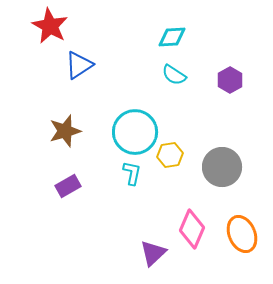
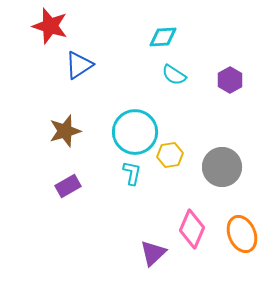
red star: rotated 12 degrees counterclockwise
cyan diamond: moved 9 px left
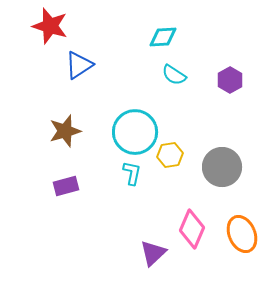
purple rectangle: moved 2 px left; rotated 15 degrees clockwise
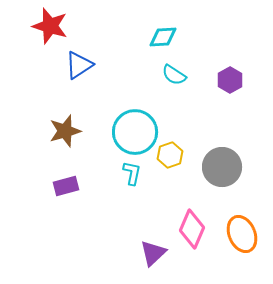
yellow hexagon: rotated 10 degrees counterclockwise
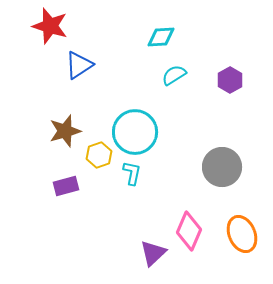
cyan diamond: moved 2 px left
cyan semicircle: rotated 115 degrees clockwise
yellow hexagon: moved 71 px left
pink diamond: moved 3 px left, 2 px down
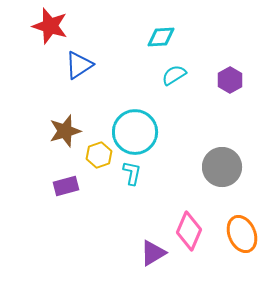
purple triangle: rotated 12 degrees clockwise
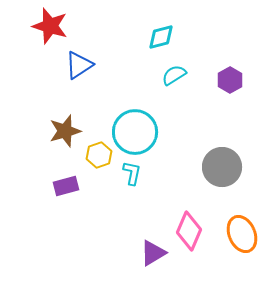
cyan diamond: rotated 12 degrees counterclockwise
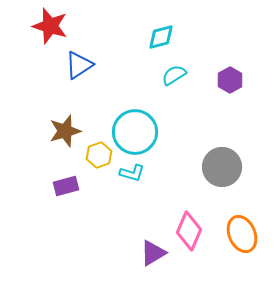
cyan L-shape: rotated 95 degrees clockwise
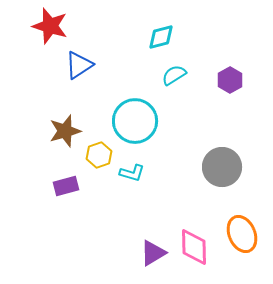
cyan circle: moved 11 px up
pink diamond: moved 5 px right, 16 px down; rotated 24 degrees counterclockwise
